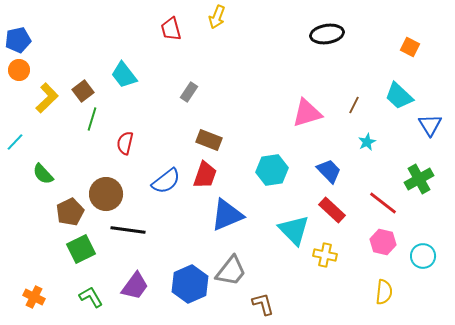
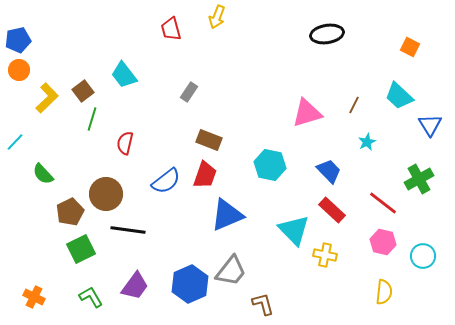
cyan hexagon at (272, 170): moved 2 px left, 5 px up; rotated 20 degrees clockwise
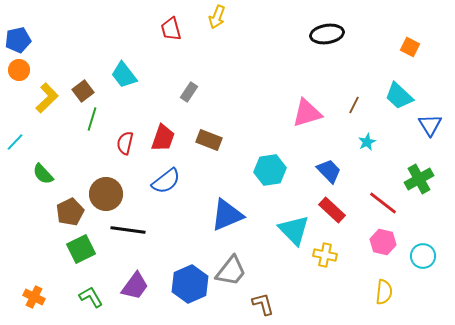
cyan hexagon at (270, 165): moved 5 px down; rotated 20 degrees counterclockwise
red trapezoid at (205, 175): moved 42 px left, 37 px up
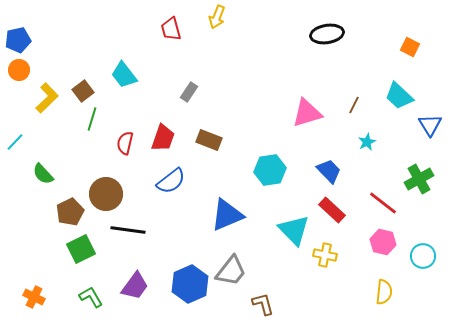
blue semicircle at (166, 181): moved 5 px right
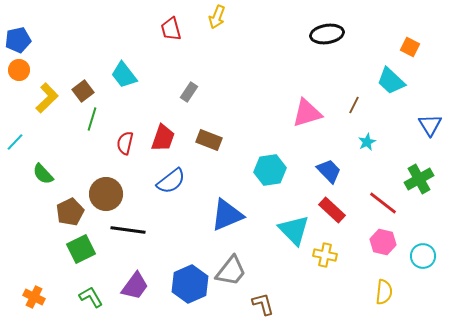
cyan trapezoid at (399, 96): moved 8 px left, 15 px up
